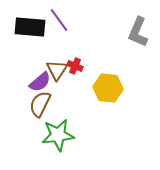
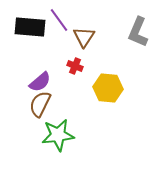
brown triangle: moved 27 px right, 33 px up
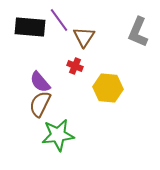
purple semicircle: rotated 90 degrees clockwise
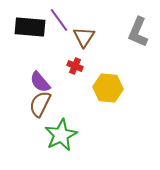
green star: moved 3 px right; rotated 20 degrees counterclockwise
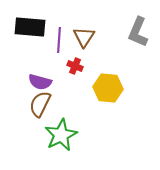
purple line: moved 20 px down; rotated 40 degrees clockwise
purple semicircle: rotated 35 degrees counterclockwise
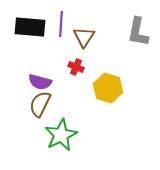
gray L-shape: rotated 12 degrees counterclockwise
purple line: moved 2 px right, 16 px up
red cross: moved 1 px right, 1 px down
yellow hexagon: rotated 12 degrees clockwise
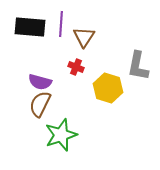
gray L-shape: moved 34 px down
green star: rotated 8 degrees clockwise
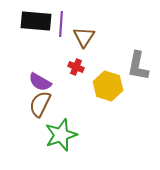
black rectangle: moved 6 px right, 6 px up
purple semicircle: rotated 15 degrees clockwise
yellow hexagon: moved 2 px up
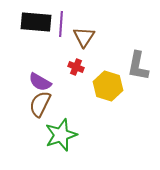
black rectangle: moved 1 px down
